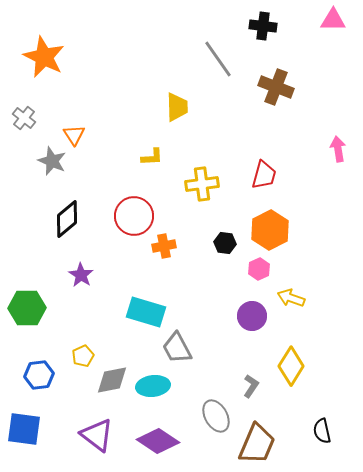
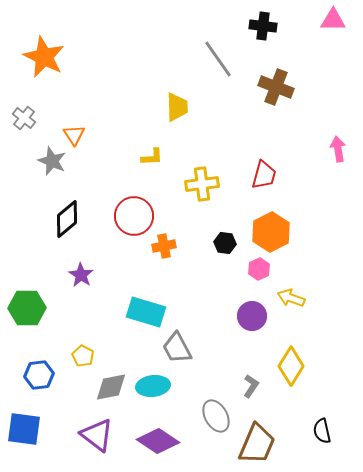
orange hexagon: moved 1 px right, 2 px down
yellow pentagon: rotated 20 degrees counterclockwise
gray diamond: moved 1 px left, 7 px down
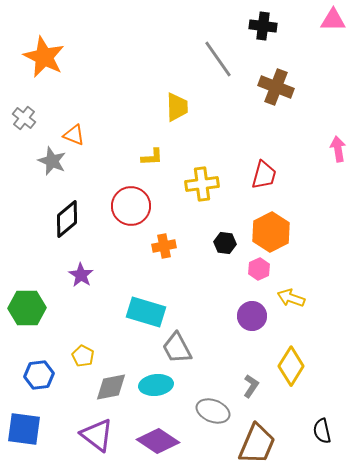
orange triangle: rotated 35 degrees counterclockwise
red circle: moved 3 px left, 10 px up
cyan ellipse: moved 3 px right, 1 px up
gray ellipse: moved 3 px left, 5 px up; rotated 40 degrees counterclockwise
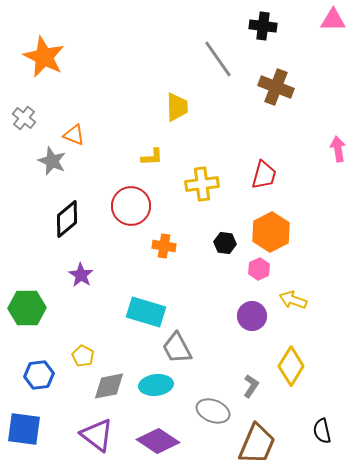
orange cross: rotated 20 degrees clockwise
yellow arrow: moved 2 px right, 2 px down
gray diamond: moved 2 px left, 1 px up
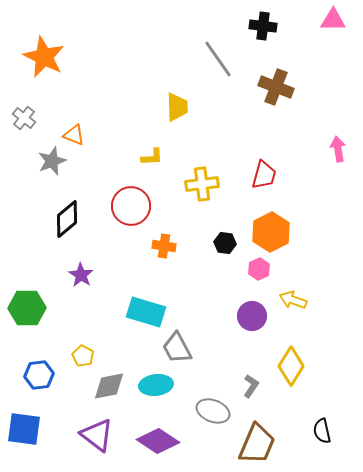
gray star: rotated 28 degrees clockwise
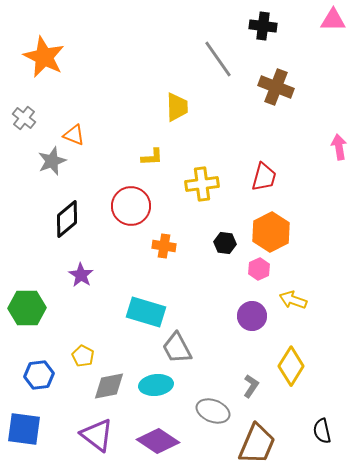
pink arrow: moved 1 px right, 2 px up
red trapezoid: moved 2 px down
